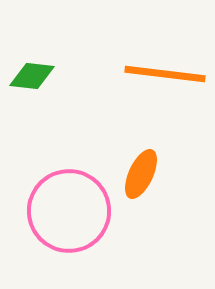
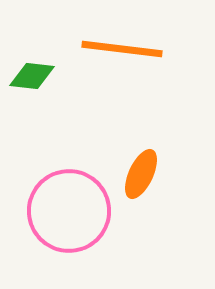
orange line: moved 43 px left, 25 px up
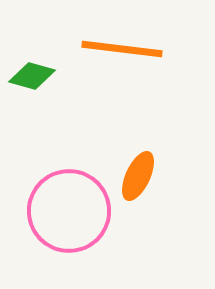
green diamond: rotated 9 degrees clockwise
orange ellipse: moved 3 px left, 2 px down
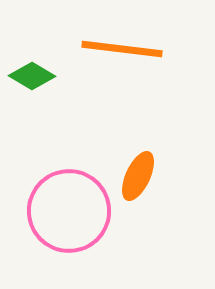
green diamond: rotated 15 degrees clockwise
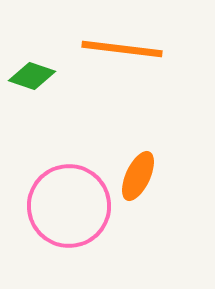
green diamond: rotated 12 degrees counterclockwise
pink circle: moved 5 px up
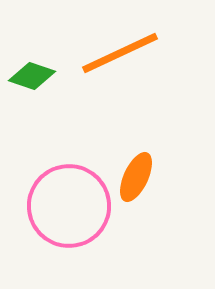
orange line: moved 2 px left, 4 px down; rotated 32 degrees counterclockwise
orange ellipse: moved 2 px left, 1 px down
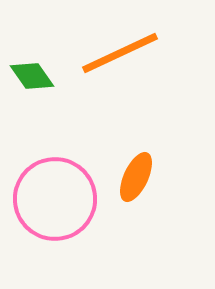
green diamond: rotated 36 degrees clockwise
pink circle: moved 14 px left, 7 px up
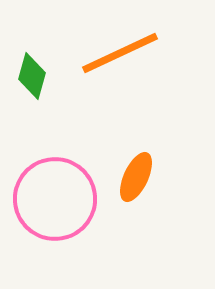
green diamond: rotated 51 degrees clockwise
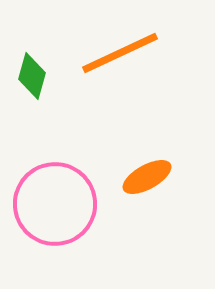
orange ellipse: moved 11 px right; rotated 36 degrees clockwise
pink circle: moved 5 px down
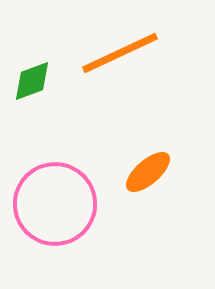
green diamond: moved 5 px down; rotated 54 degrees clockwise
orange ellipse: moved 1 px right, 5 px up; rotated 12 degrees counterclockwise
